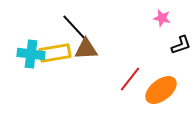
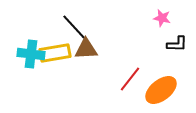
black L-shape: moved 4 px left, 1 px up; rotated 20 degrees clockwise
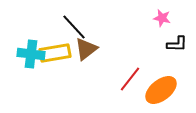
brown triangle: rotated 35 degrees counterclockwise
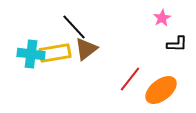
pink star: rotated 30 degrees clockwise
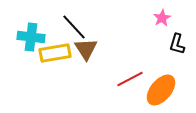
black L-shape: rotated 105 degrees clockwise
brown triangle: rotated 25 degrees counterclockwise
cyan cross: moved 17 px up
red line: rotated 24 degrees clockwise
orange ellipse: rotated 12 degrees counterclockwise
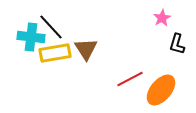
black line: moved 23 px left
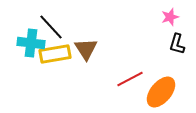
pink star: moved 8 px right, 1 px up; rotated 12 degrees clockwise
cyan cross: moved 6 px down
yellow rectangle: moved 1 px down
orange ellipse: moved 2 px down
